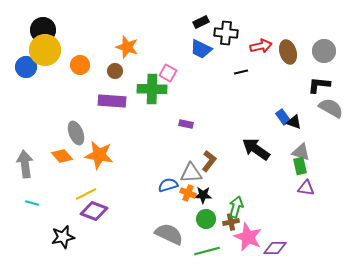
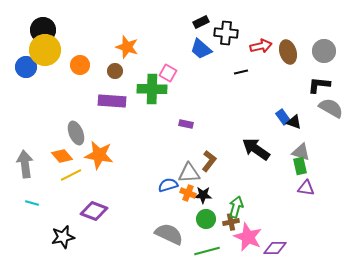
blue trapezoid at (201, 49): rotated 15 degrees clockwise
gray triangle at (191, 173): moved 2 px left
yellow line at (86, 194): moved 15 px left, 19 px up
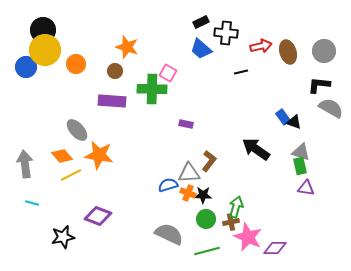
orange circle at (80, 65): moved 4 px left, 1 px up
gray ellipse at (76, 133): moved 1 px right, 3 px up; rotated 20 degrees counterclockwise
purple diamond at (94, 211): moved 4 px right, 5 px down
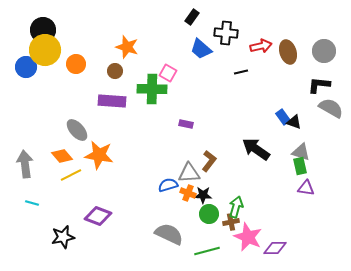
black rectangle at (201, 22): moved 9 px left, 5 px up; rotated 28 degrees counterclockwise
green circle at (206, 219): moved 3 px right, 5 px up
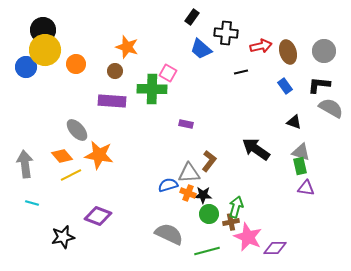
blue rectangle at (283, 117): moved 2 px right, 31 px up
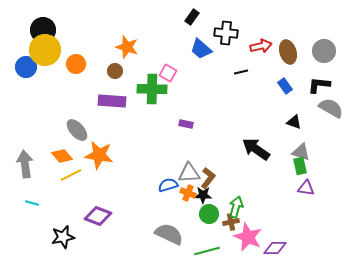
brown L-shape at (209, 161): moved 1 px left, 17 px down
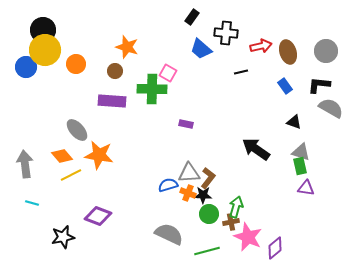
gray circle at (324, 51): moved 2 px right
purple diamond at (275, 248): rotated 40 degrees counterclockwise
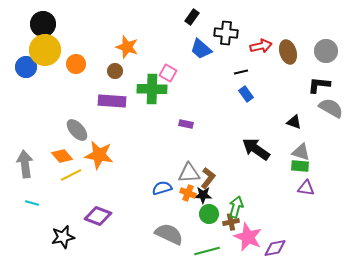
black circle at (43, 30): moved 6 px up
blue rectangle at (285, 86): moved 39 px left, 8 px down
green rectangle at (300, 166): rotated 72 degrees counterclockwise
blue semicircle at (168, 185): moved 6 px left, 3 px down
purple diamond at (275, 248): rotated 30 degrees clockwise
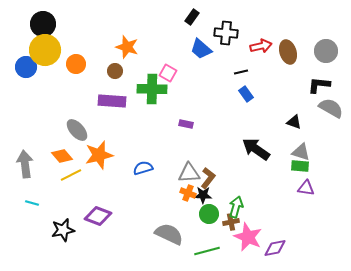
orange star at (99, 155): rotated 24 degrees counterclockwise
blue semicircle at (162, 188): moved 19 px left, 20 px up
black star at (63, 237): moved 7 px up
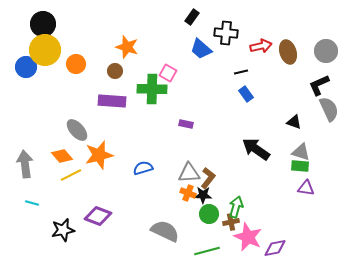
black L-shape at (319, 85): rotated 30 degrees counterclockwise
gray semicircle at (331, 108): moved 2 px left, 1 px down; rotated 35 degrees clockwise
gray semicircle at (169, 234): moved 4 px left, 3 px up
